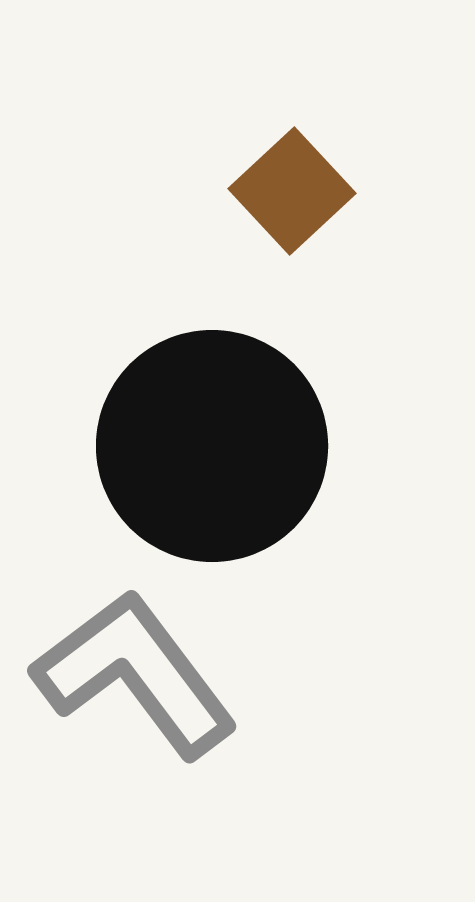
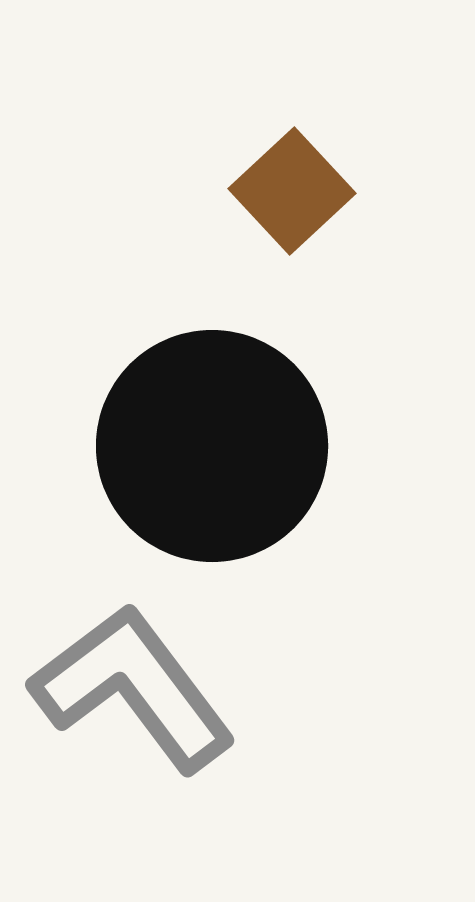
gray L-shape: moved 2 px left, 14 px down
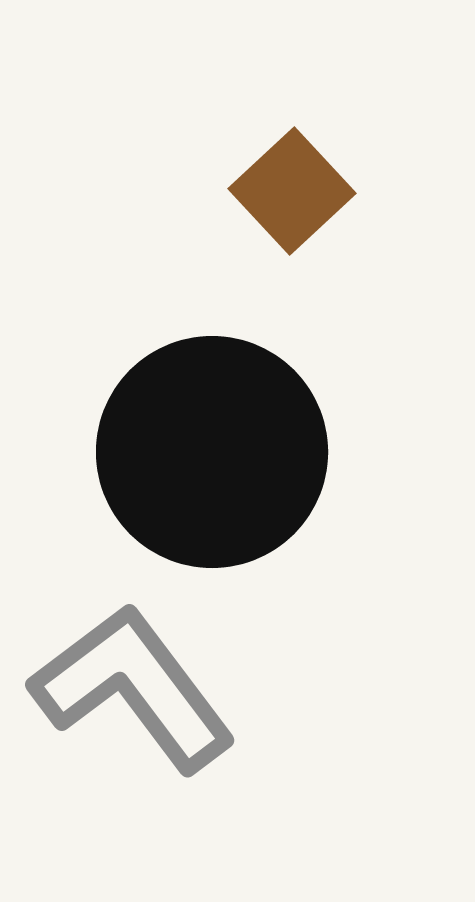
black circle: moved 6 px down
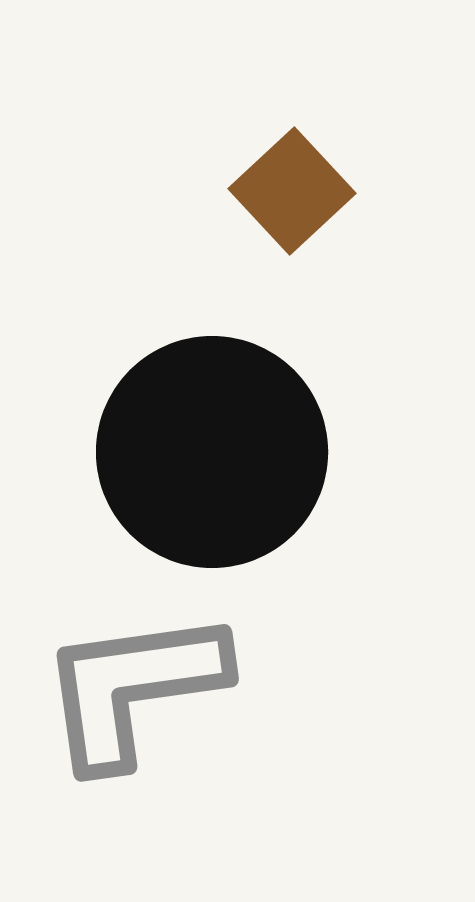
gray L-shape: rotated 61 degrees counterclockwise
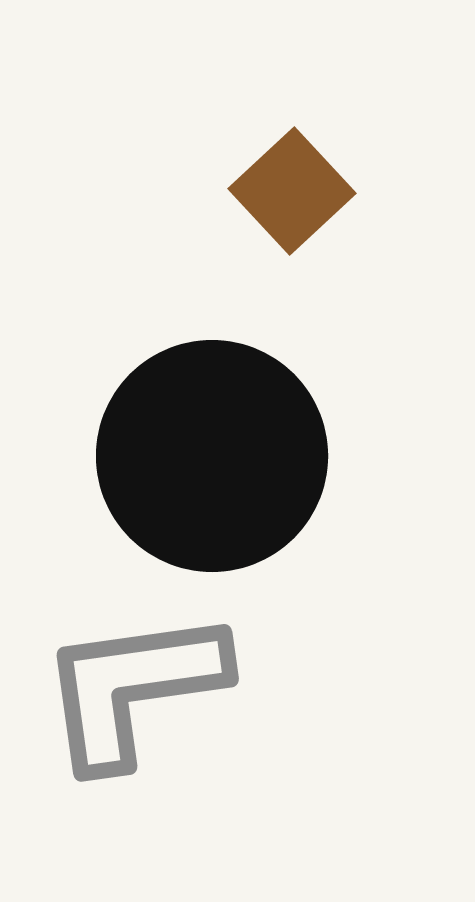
black circle: moved 4 px down
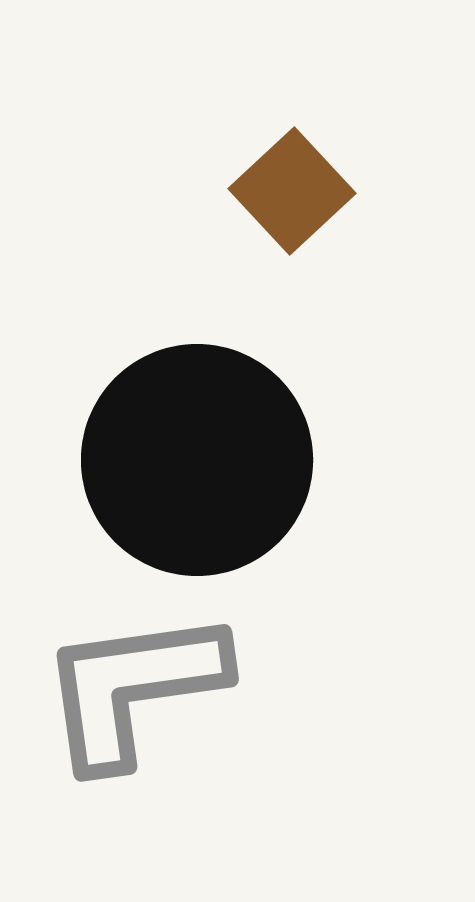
black circle: moved 15 px left, 4 px down
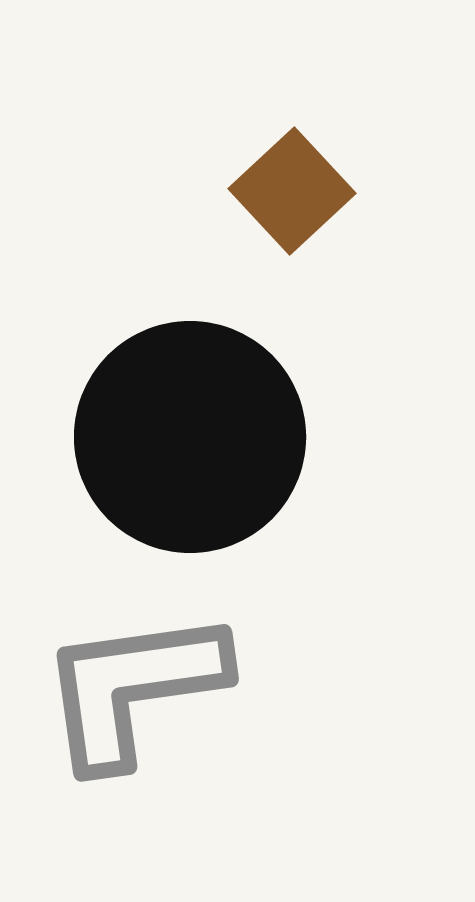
black circle: moved 7 px left, 23 px up
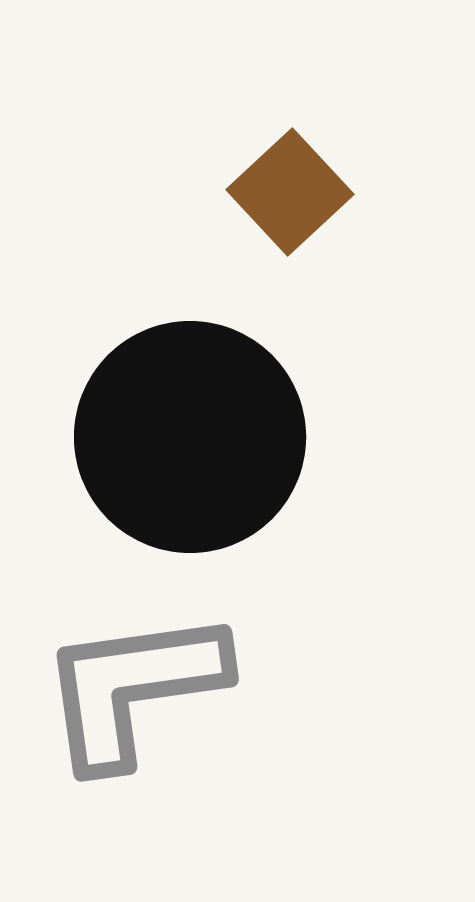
brown square: moved 2 px left, 1 px down
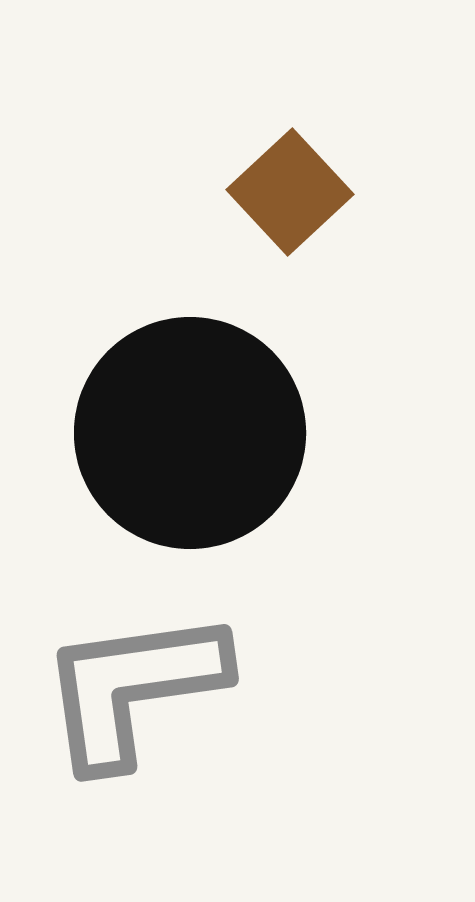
black circle: moved 4 px up
